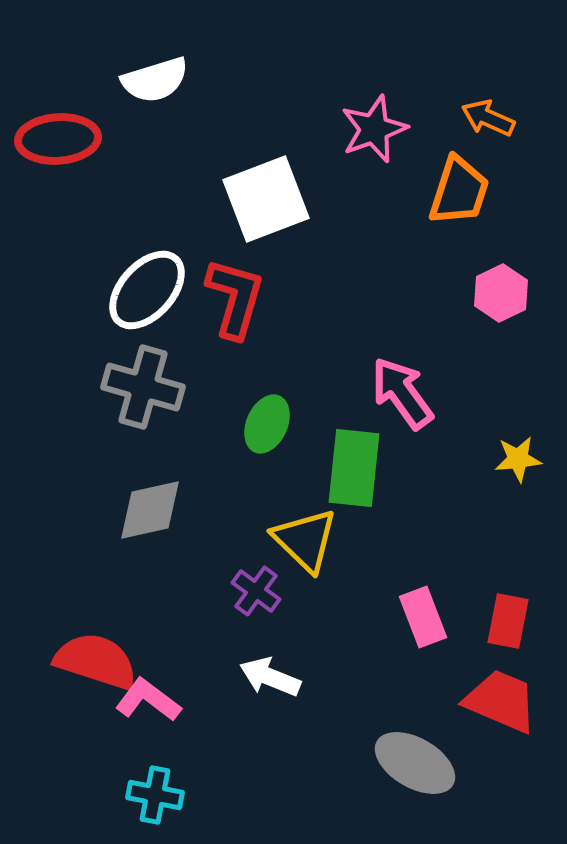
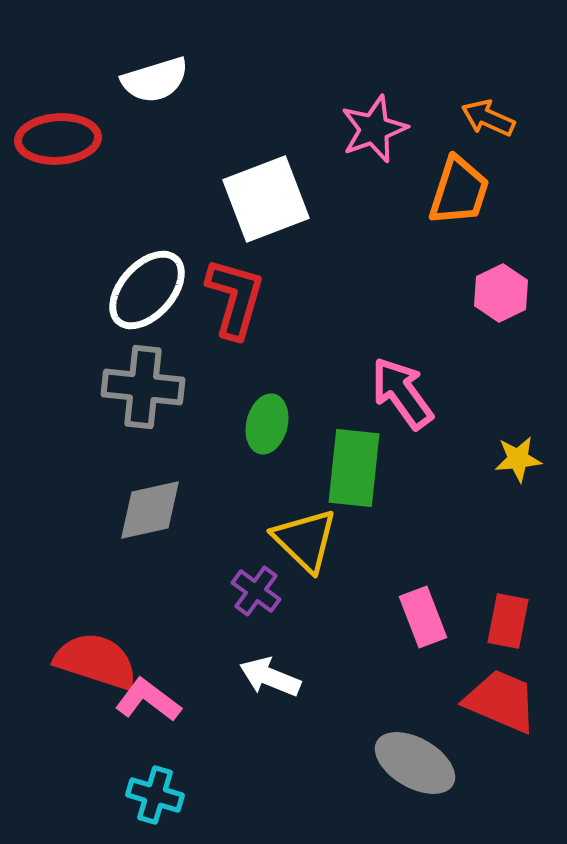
gray cross: rotated 10 degrees counterclockwise
green ellipse: rotated 10 degrees counterclockwise
cyan cross: rotated 6 degrees clockwise
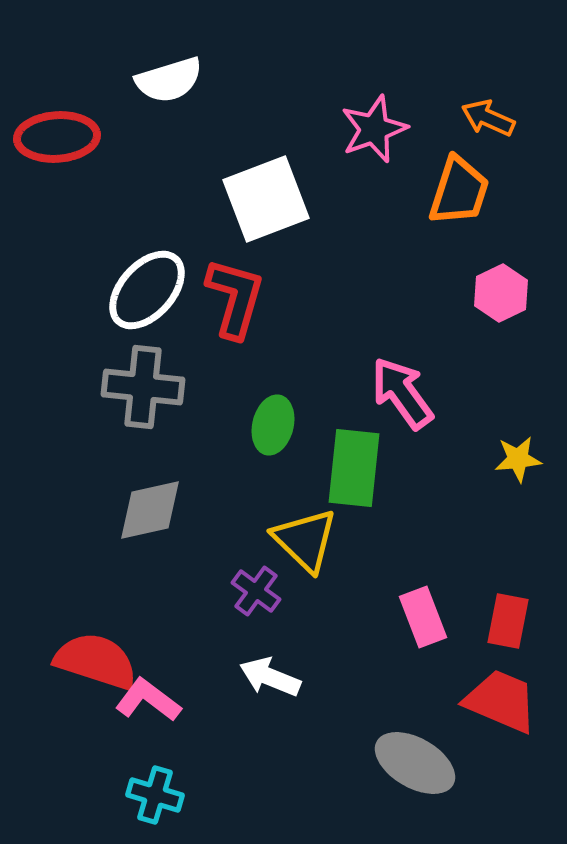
white semicircle: moved 14 px right
red ellipse: moved 1 px left, 2 px up
green ellipse: moved 6 px right, 1 px down
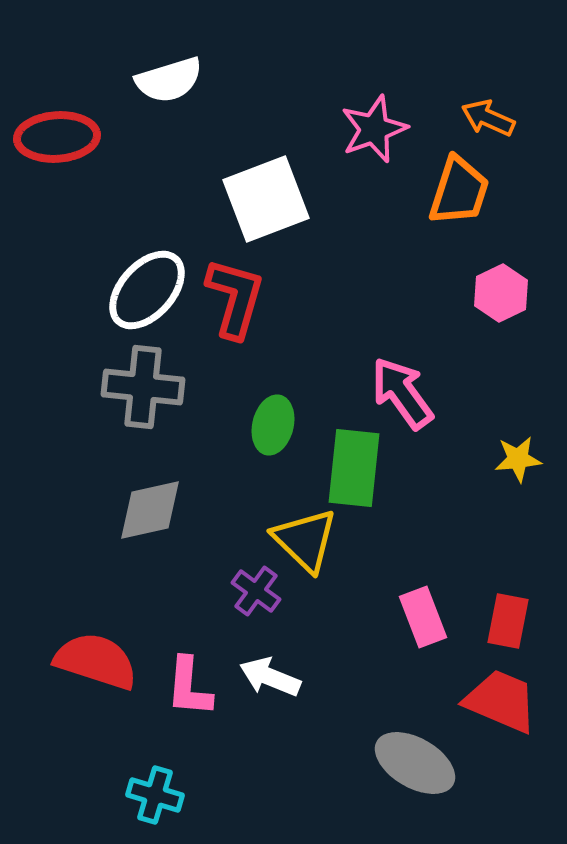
pink L-shape: moved 41 px right, 13 px up; rotated 122 degrees counterclockwise
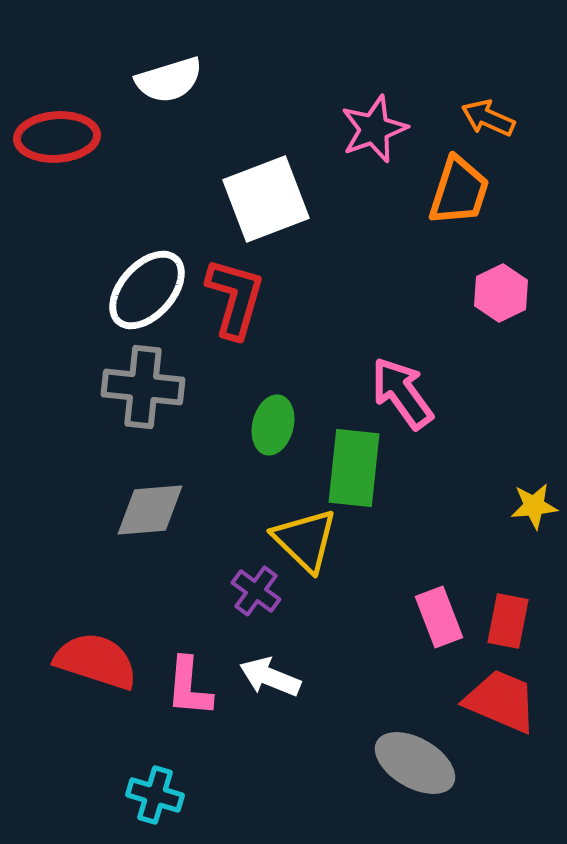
yellow star: moved 16 px right, 47 px down
gray diamond: rotated 8 degrees clockwise
pink rectangle: moved 16 px right
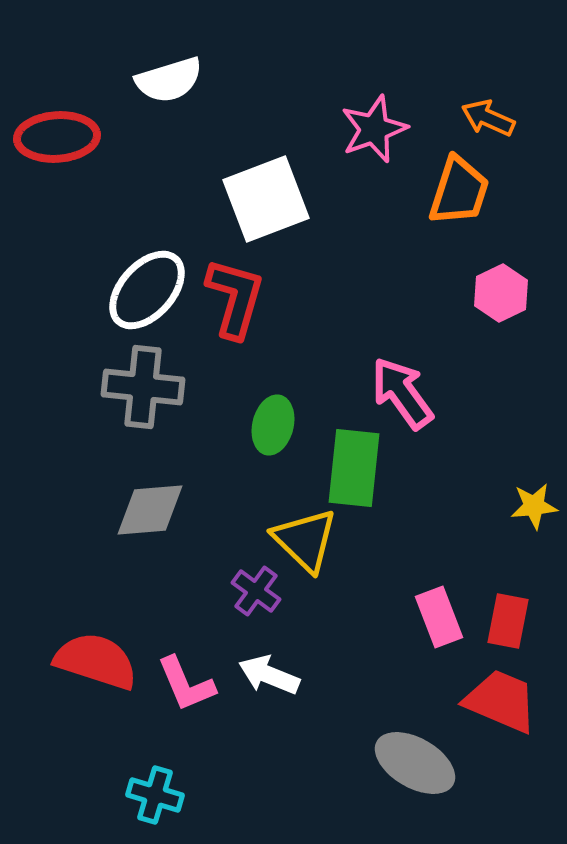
white arrow: moved 1 px left, 2 px up
pink L-shape: moved 3 px left, 3 px up; rotated 28 degrees counterclockwise
